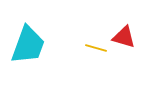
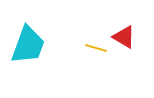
red triangle: rotated 15 degrees clockwise
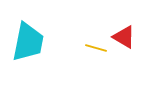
cyan trapezoid: moved 3 px up; rotated 9 degrees counterclockwise
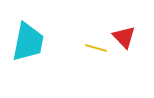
red triangle: rotated 15 degrees clockwise
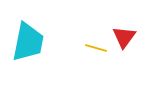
red triangle: rotated 20 degrees clockwise
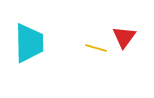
cyan trapezoid: moved 1 px right, 1 px down; rotated 12 degrees counterclockwise
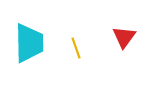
yellow line: moved 20 px left; rotated 55 degrees clockwise
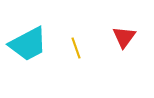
cyan trapezoid: moved 1 px left, 1 px down; rotated 63 degrees clockwise
